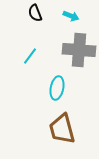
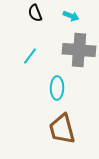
cyan ellipse: rotated 10 degrees counterclockwise
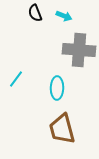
cyan arrow: moved 7 px left
cyan line: moved 14 px left, 23 px down
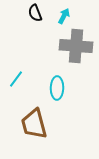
cyan arrow: rotated 84 degrees counterclockwise
gray cross: moved 3 px left, 4 px up
brown trapezoid: moved 28 px left, 5 px up
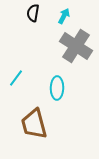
black semicircle: moved 2 px left; rotated 30 degrees clockwise
gray cross: rotated 28 degrees clockwise
cyan line: moved 1 px up
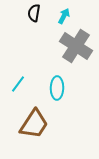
black semicircle: moved 1 px right
cyan line: moved 2 px right, 6 px down
brown trapezoid: rotated 132 degrees counterclockwise
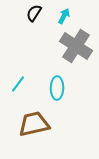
black semicircle: rotated 24 degrees clockwise
brown trapezoid: rotated 136 degrees counterclockwise
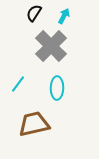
gray cross: moved 25 px left; rotated 12 degrees clockwise
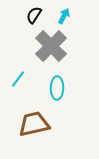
black semicircle: moved 2 px down
cyan line: moved 5 px up
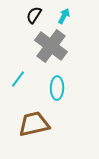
gray cross: rotated 8 degrees counterclockwise
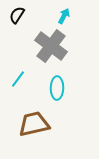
black semicircle: moved 17 px left
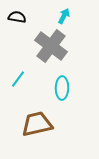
black semicircle: moved 2 px down; rotated 66 degrees clockwise
cyan ellipse: moved 5 px right
brown trapezoid: moved 3 px right
